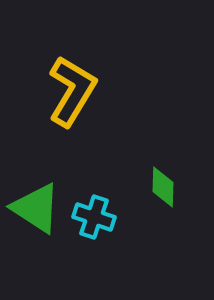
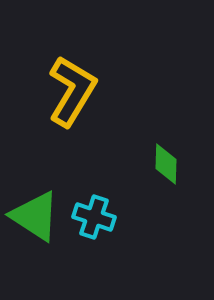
green diamond: moved 3 px right, 23 px up
green triangle: moved 1 px left, 8 px down
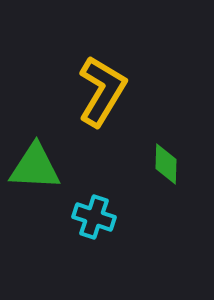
yellow L-shape: moved 30 px right
green triangle: moved 49 px up; rotated 30 degrees counterclockwise
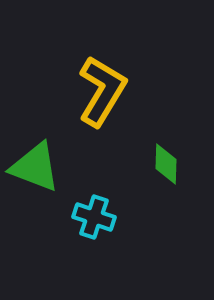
green triangle: rotated 18 degrees clockwise
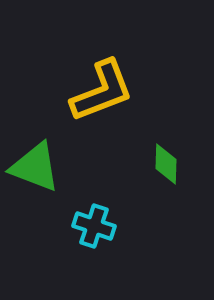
yellow L-shape: rotated 38 degrees clockwise
cyan cross: moved 9 px down
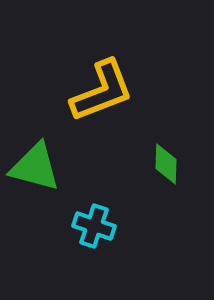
green triangle: rotated 6 degrees counterclockwise
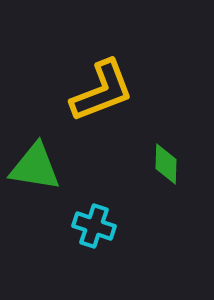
green triangle: rotated 6 degrees counterclockwise
